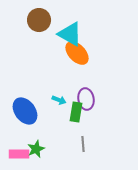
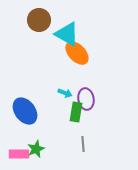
cyan triangle: moved 3 px left
cyan arrow: moved 6 px right, 7 px up
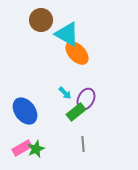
brown circle: moved 2 px right
cyan arrow: rotated 24 degrees clockwise
purple ellipse: rotated 35 degrees clockwise
green rectangle: rotated 42 degrees clockwise
pink rectangle: moved 3 px right, 6 px up; rotated 30 degrees counterclockwise
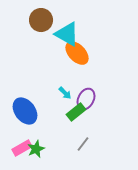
gray line: rotated 42 degrees clockwise
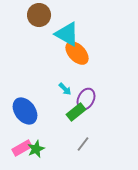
brown circle: moved 2 px left, 5 px up
cyan arrow: moved 4 px up
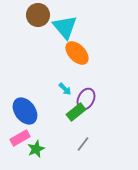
brown circle: moved 1 px left
cyan triangle: moved 2 px left, 7 px up; rotated 20 degrees clockwise
pink rectangle: moved 2 px left, 10 px up
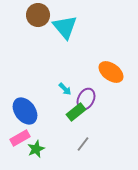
orange ellipse: moved 34 px right, 19 px down; rotated 10 degrees counterclockwise
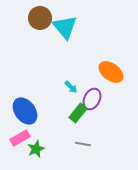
brown circle: moved 2 px right, 3 px down
cyan arrow: moved 6 px right, 2 px up
purple ellipse: moved 6 px right
green rectangle: moved 2 px right, 1 px down; rotated 12 degrees counterclockwise
gray line: rotated 63 degrees clockwise
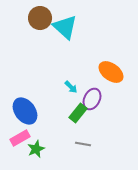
cyan triangle: rotated 8 degrees counterclockwise
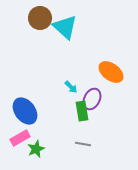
green rectangle: moved 4 px right, 2 px up; rotated 48 degrees counterclockwise
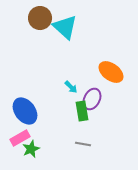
green star: moved 5 px left
